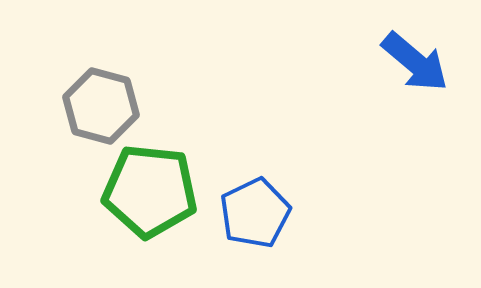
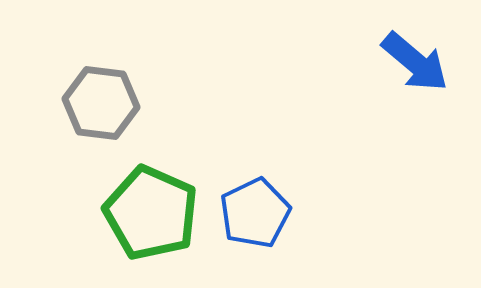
gray hexagon: moved 3 px up; rotated 8 degrees counterclockwise
green pentagon: moved 1 px right, 22 px down; rotated 18 degrees clockwise
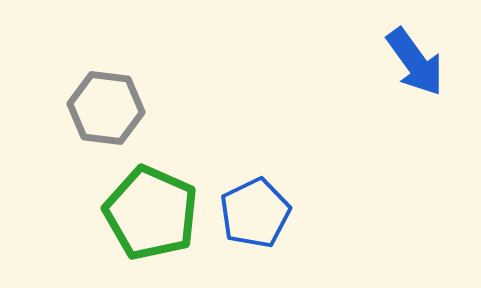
blue arrow: rotated 14 degrees clockwise
gray hexagon: moved 5 px right, 5 px down
